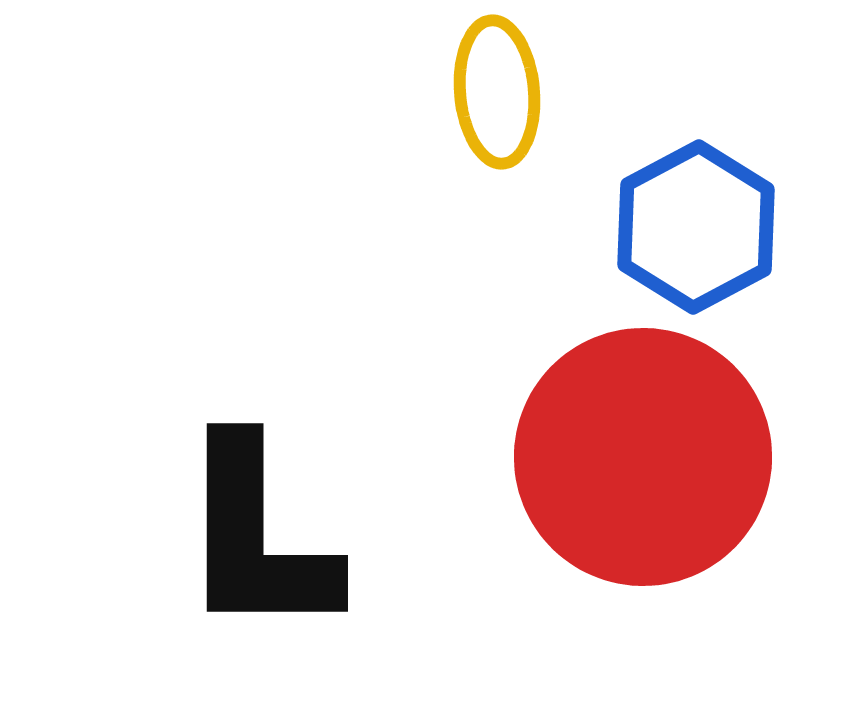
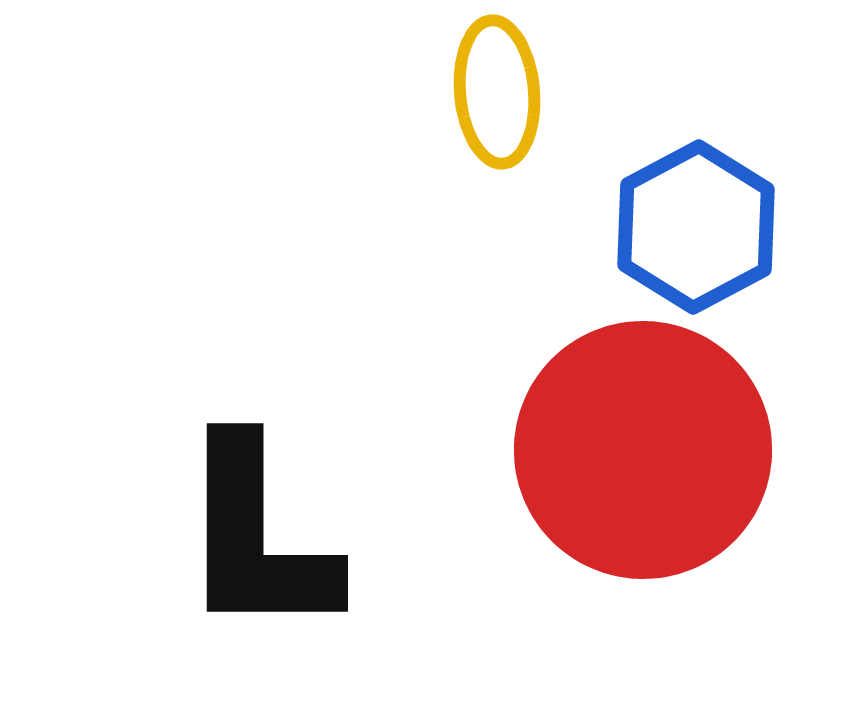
red circle: moved 7 px up
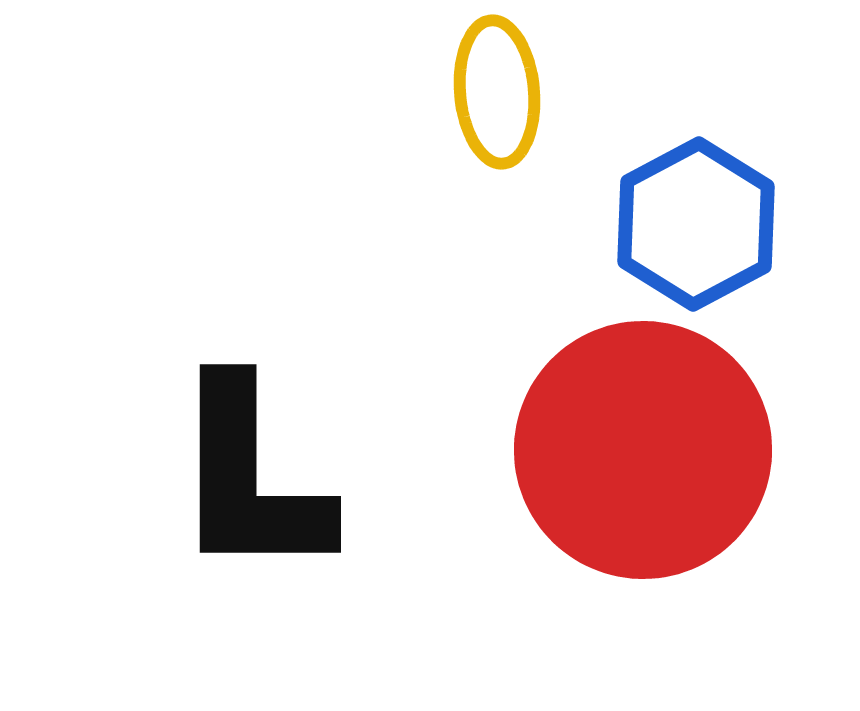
blue hexagon: moved 3 px up
black L-shape: moved 7 px left, 59 px up
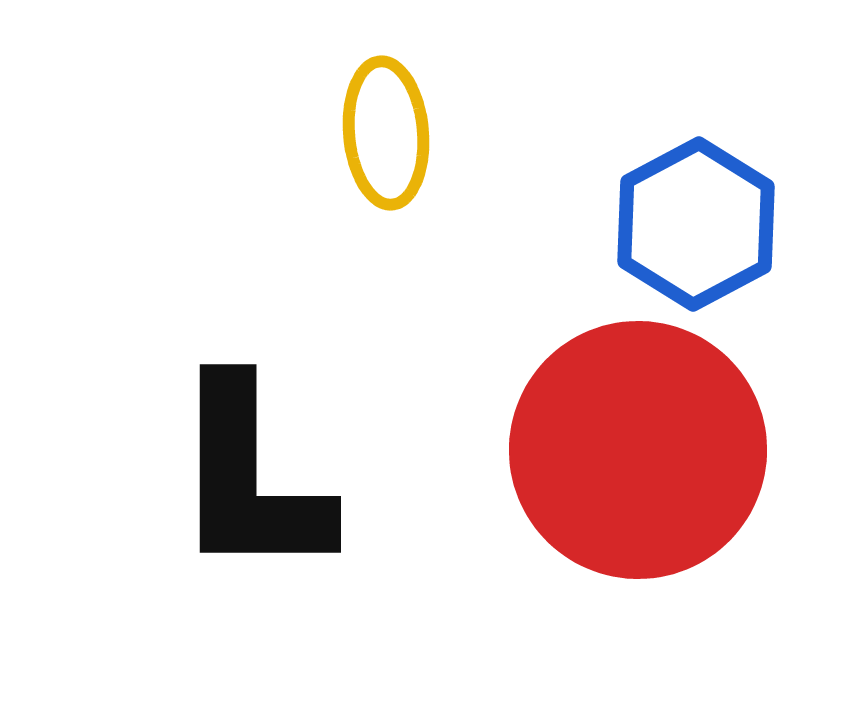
yellow ellipse: moved 111 px left, 41 px down
red circle: moved 5 px left
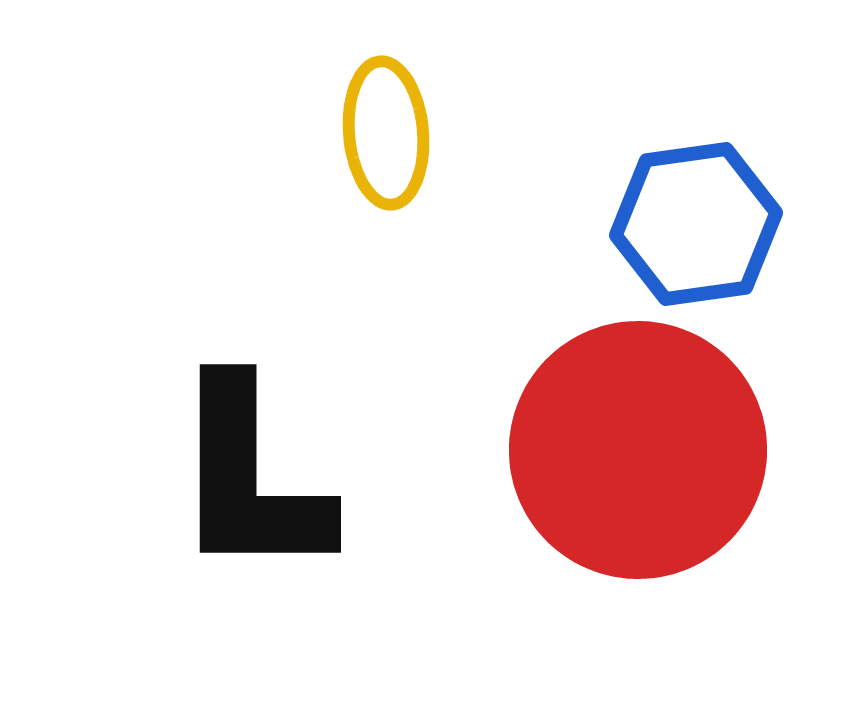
blue hexagon: rotated 20 degrees clockwise
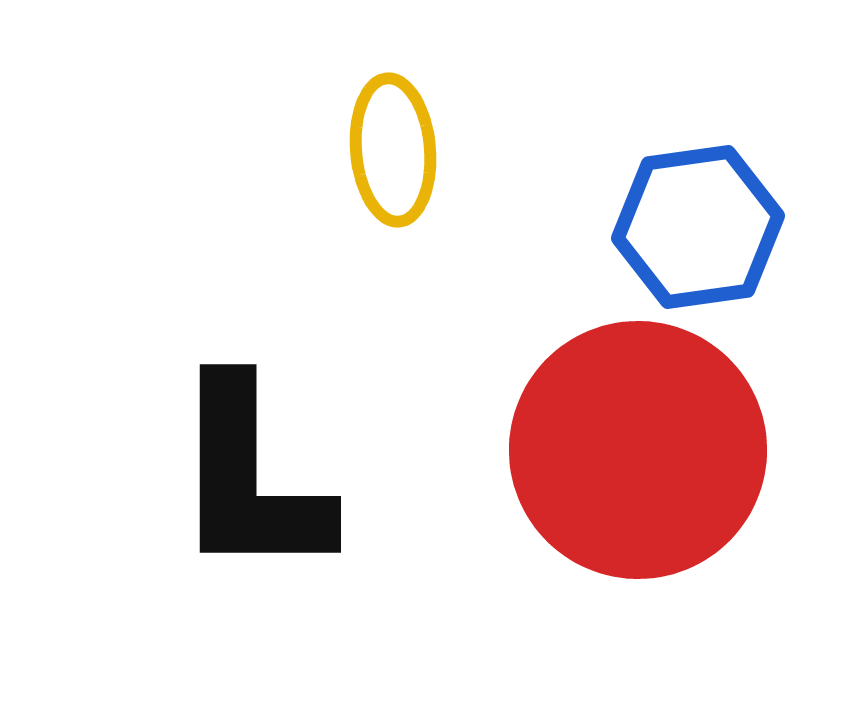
yellow ellipse: moved 7 px right, 17 px down
blue hexagon: moved 2 px right, 3 px down
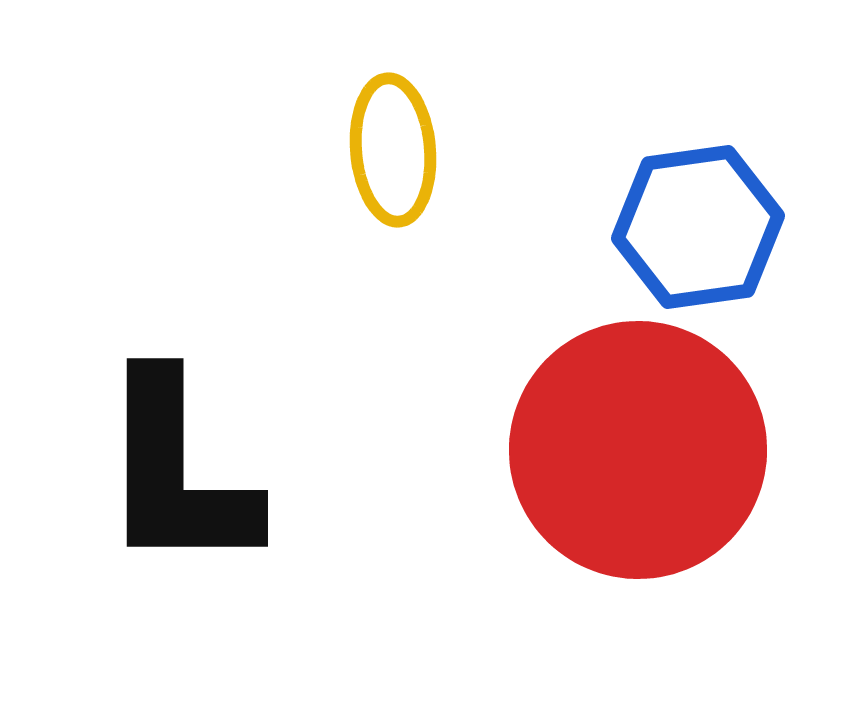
black L-shape: moved 73 px left, 6 px up
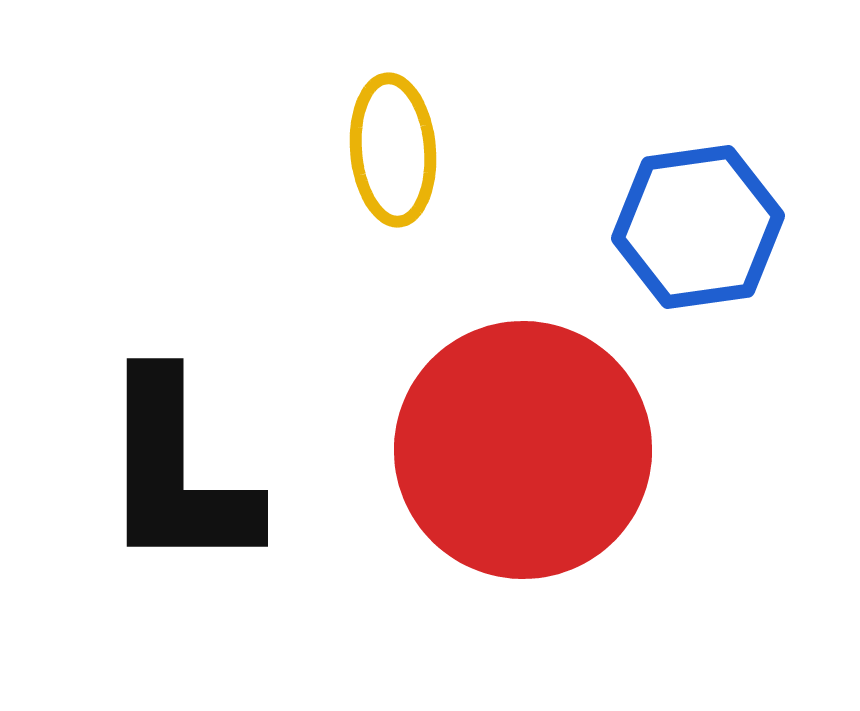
red circle: moved 115 px left
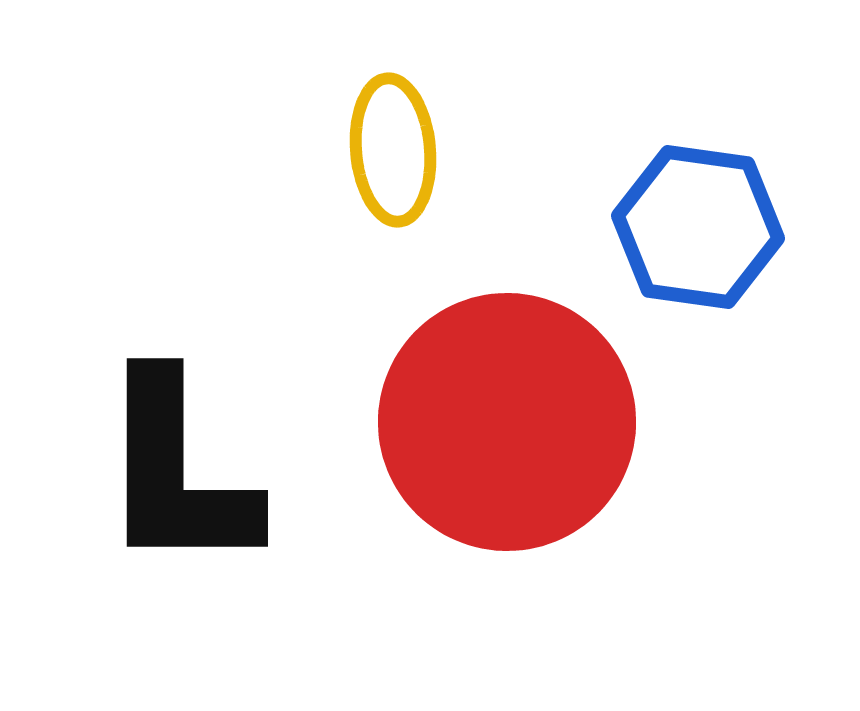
blue hexagon: rotated 16 degrees clockwise
red circle: moved 16 px left, 28 px up
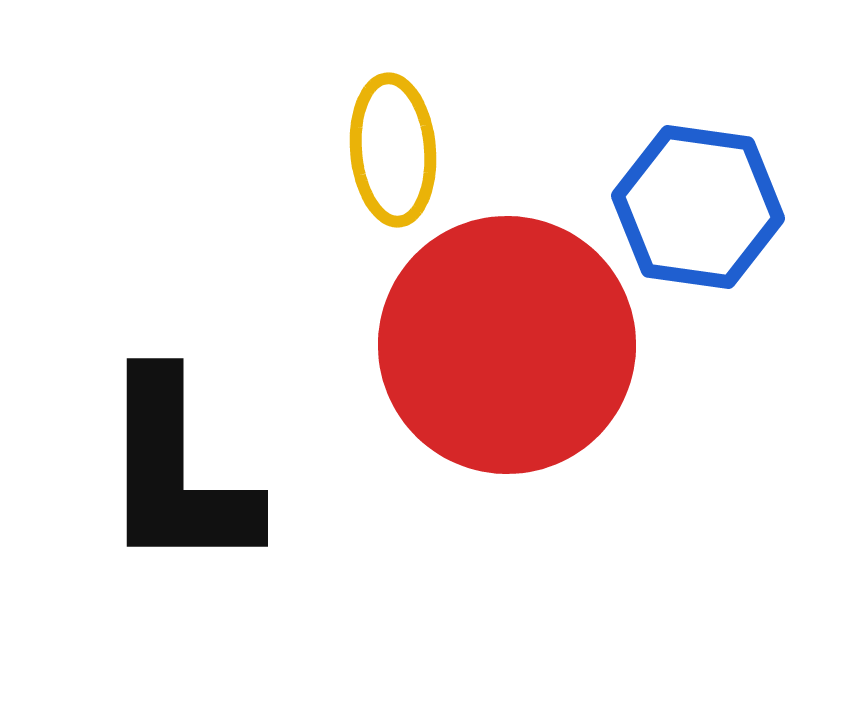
blue hexagon: moved 20 px up
red circle: moved 77 px up
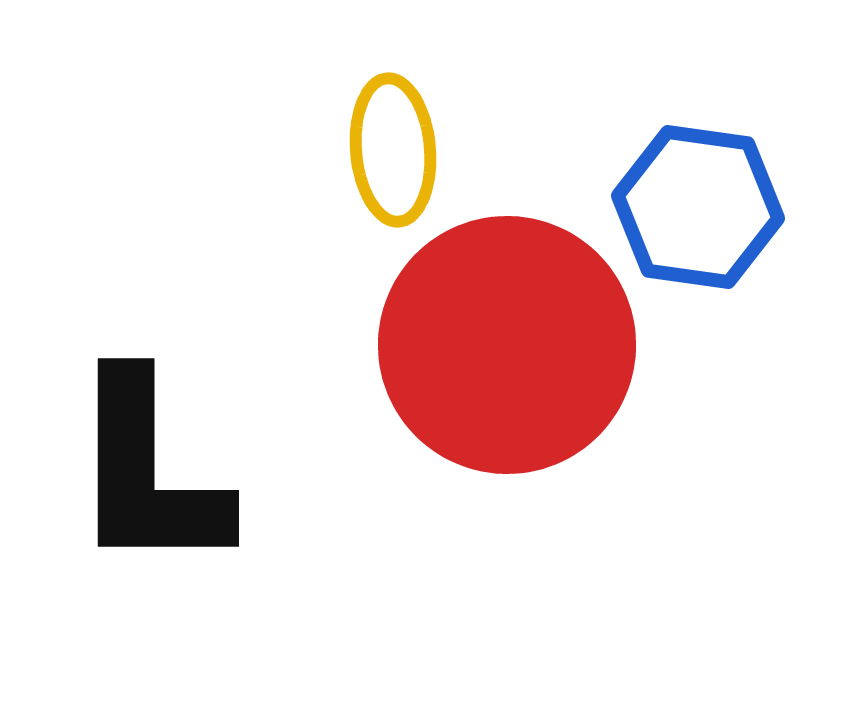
black L-shape: moved 29 px left
